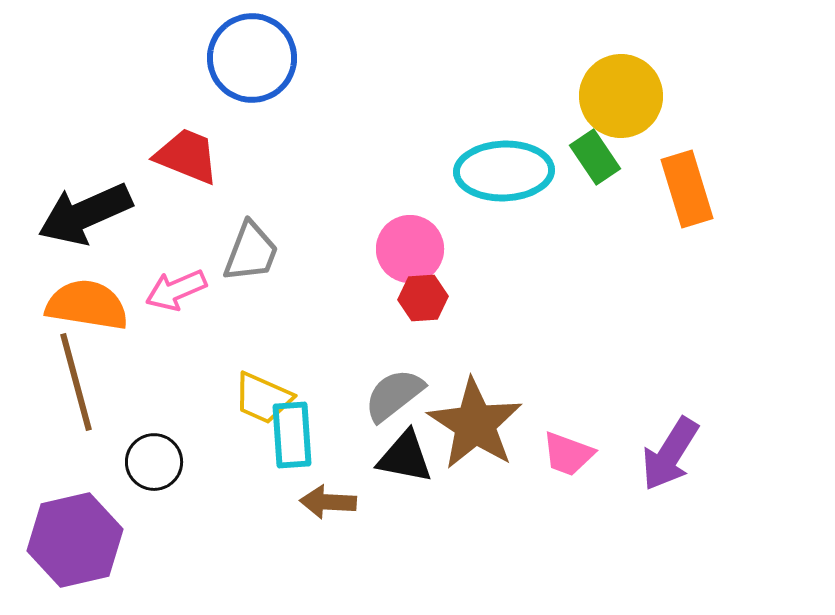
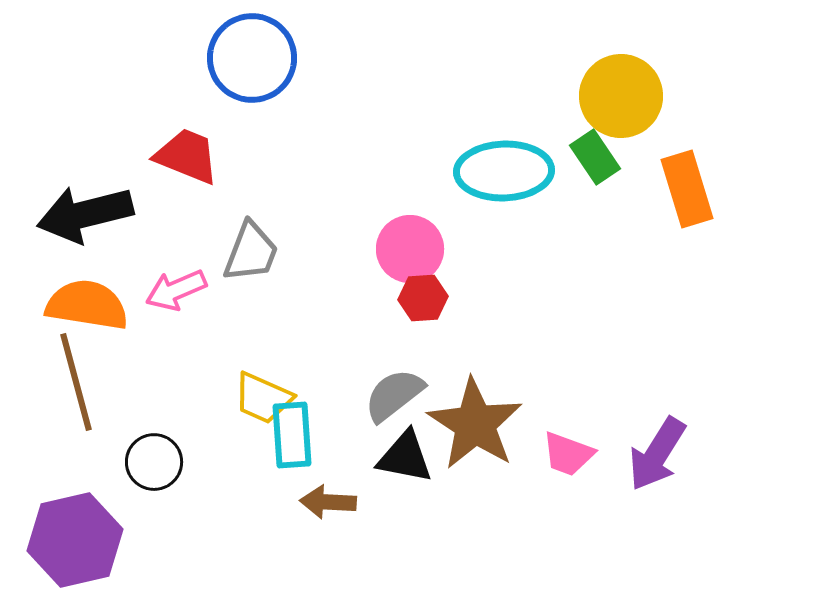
black arrow: rotated 10 degrees clockwise
purple arrow: moved 13 px left
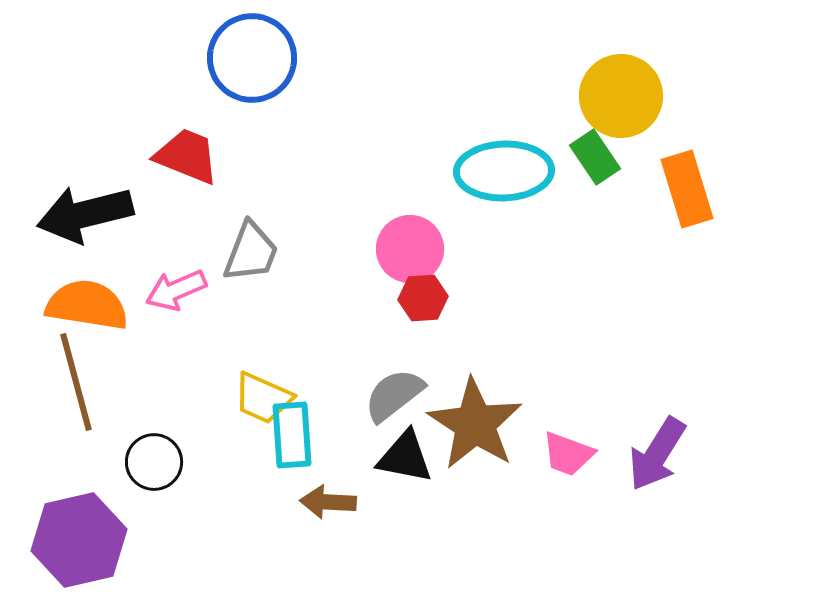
purple hexagon: moved 4 px right
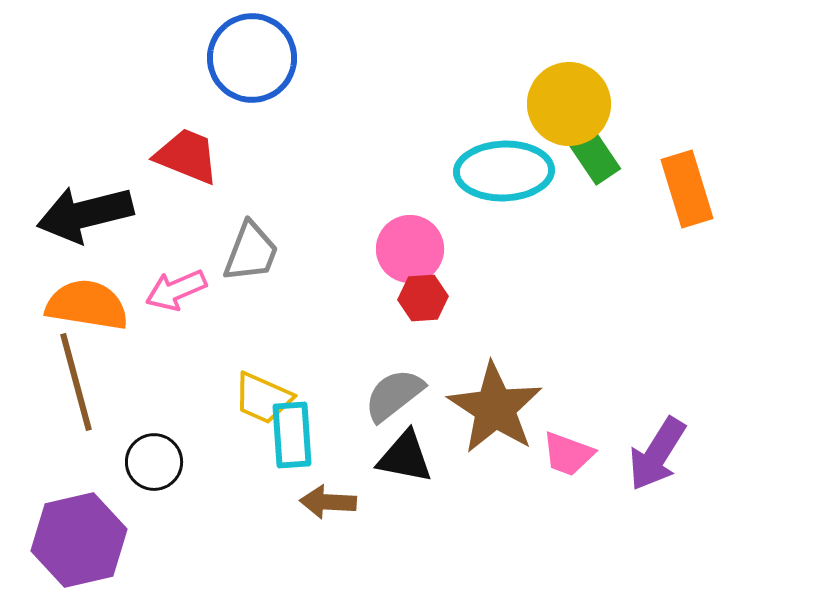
yellow circle: moved 52 px left, 8 px down
brown star: moved 20 px right, 16 px up
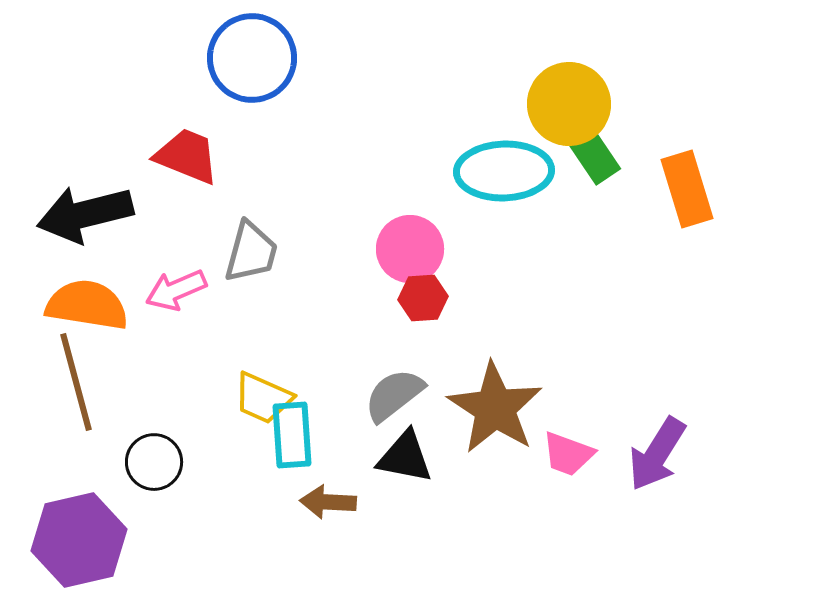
gray trapezoid: rotated 6 degrees counterclockwise
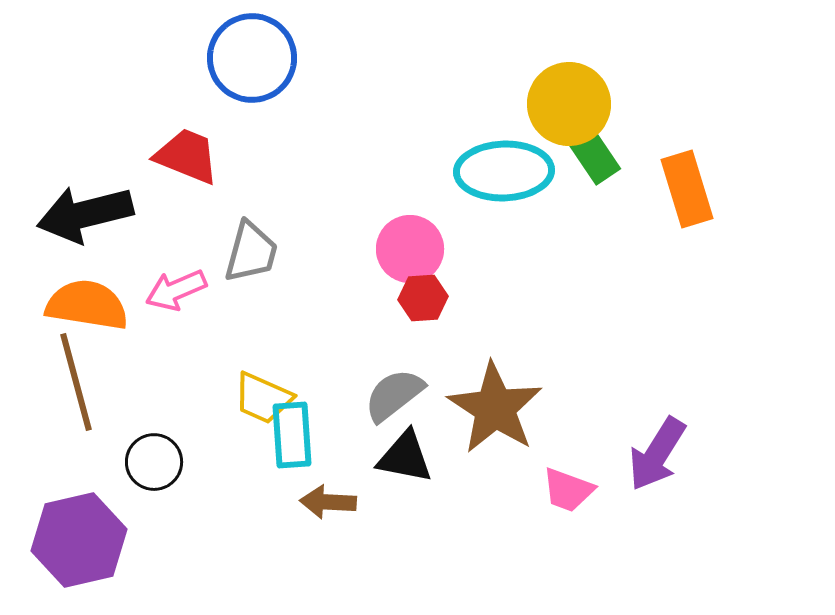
pink trapezoid: moved 36 px down
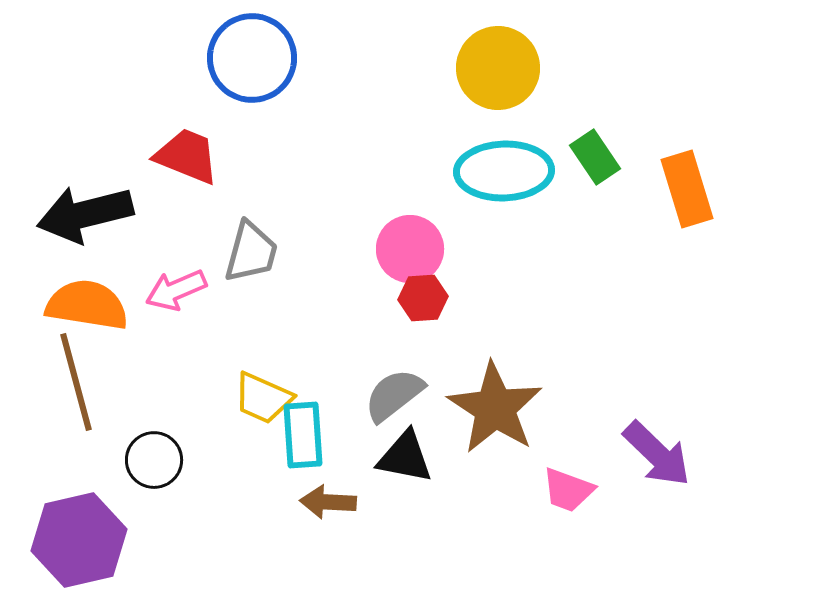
yellow circle: moved 71 px left, 36 px up
cyan rectangle: moved 11 px right
purple arrow: rotated 78 degrees counterclockwise
black circle: moved 2 px up
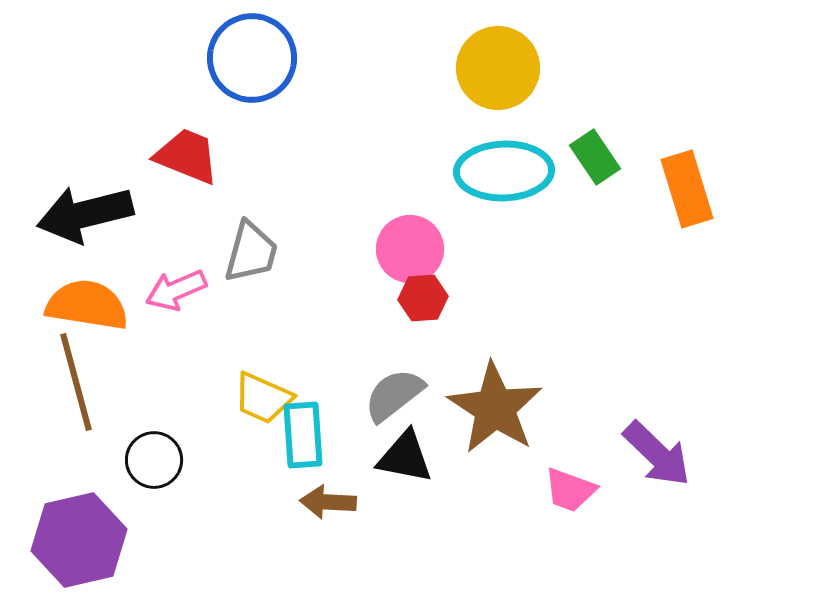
pink trapezoid: moved 2 px right
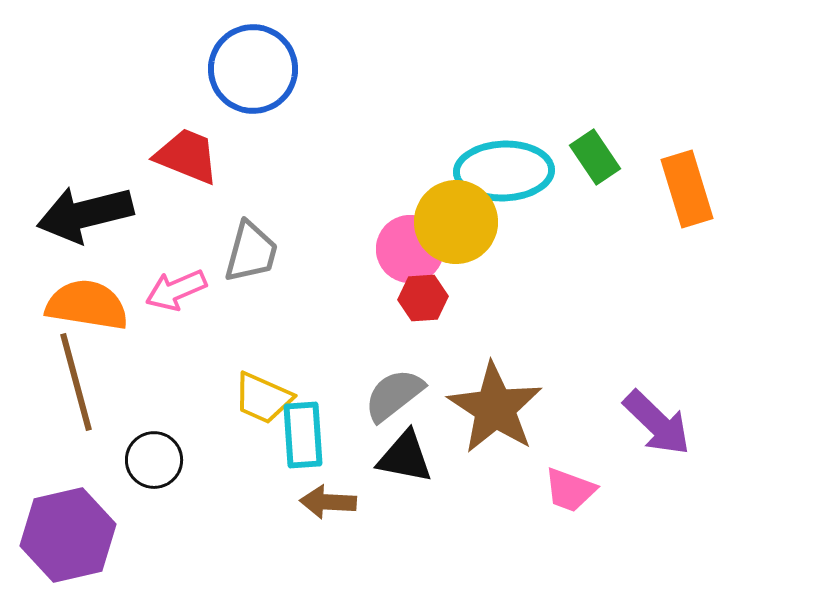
blue circle: moved 1 px right, 11 px down
yellow circle: moved 42 px left, 154 px down
purple arrow: moved 31 px up
purple hexagon: moved 11 px left, 5 px up
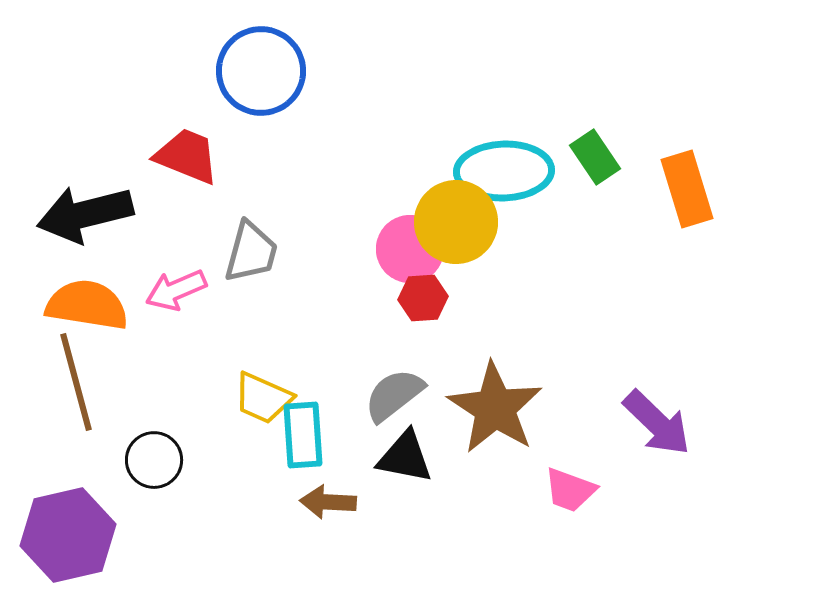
blue circle: moved 8 px right, 2 px down
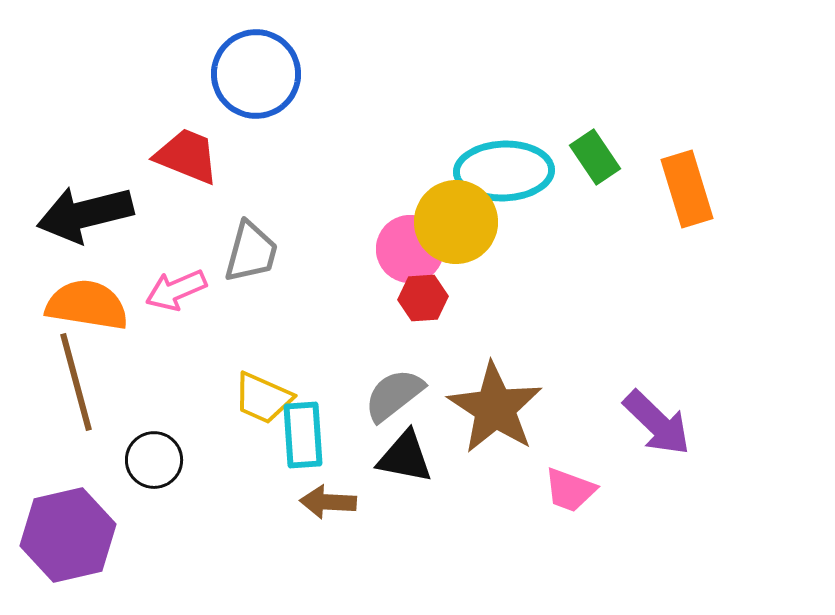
blue circle: moved 5 px left, 3 px down
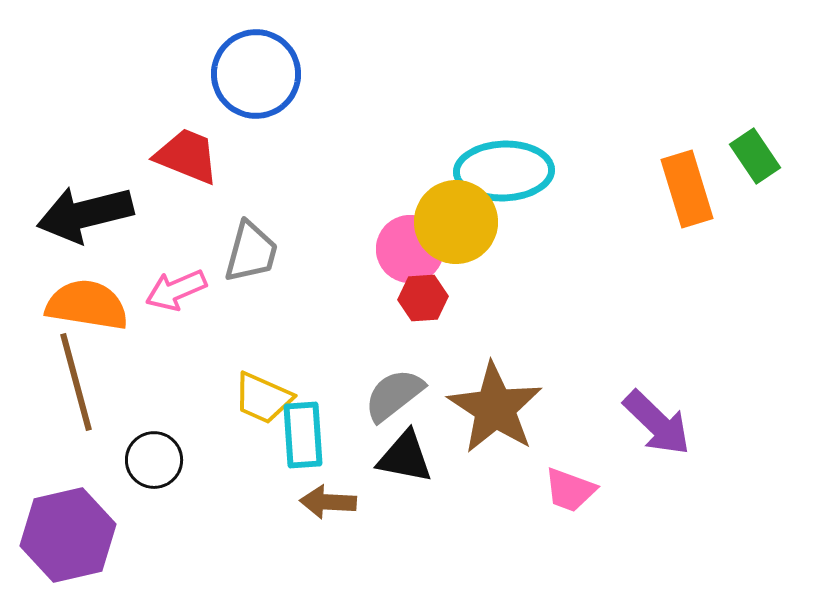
green rectangle: moved 160 px right, 1 px up
